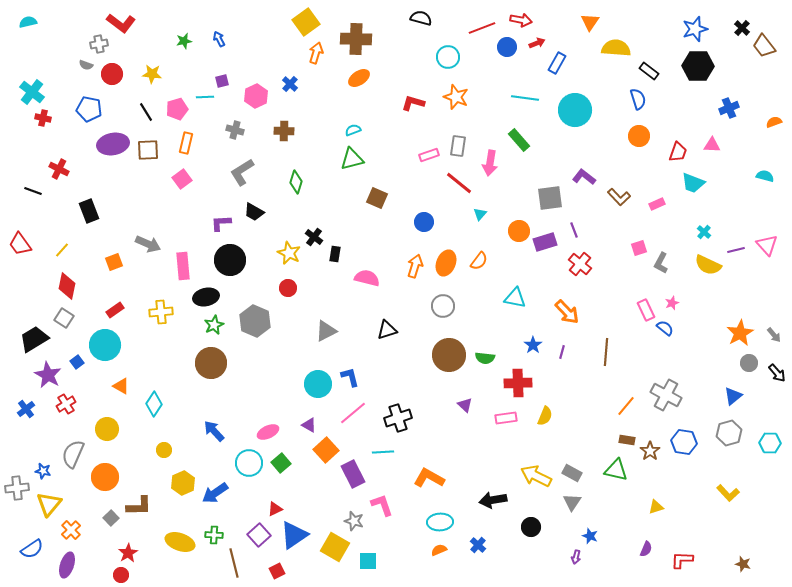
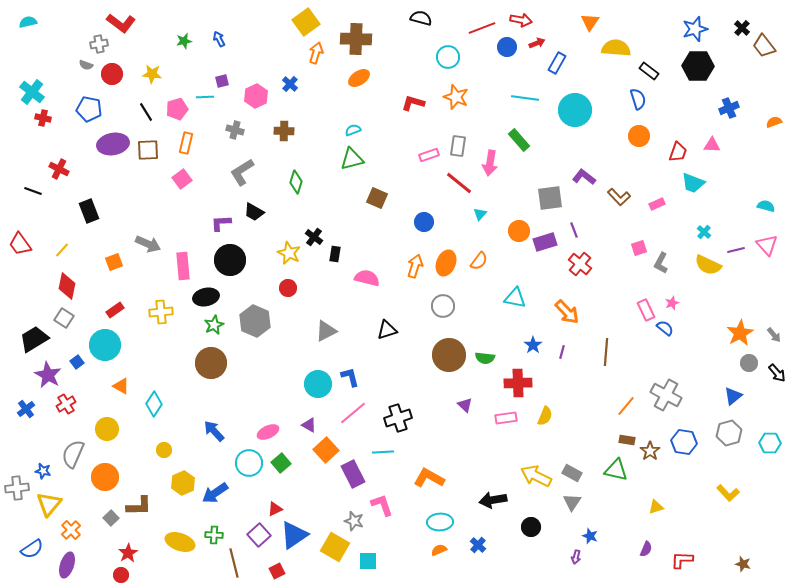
cyan semicircle at (765, 176): moved 1 px right, 30 px down
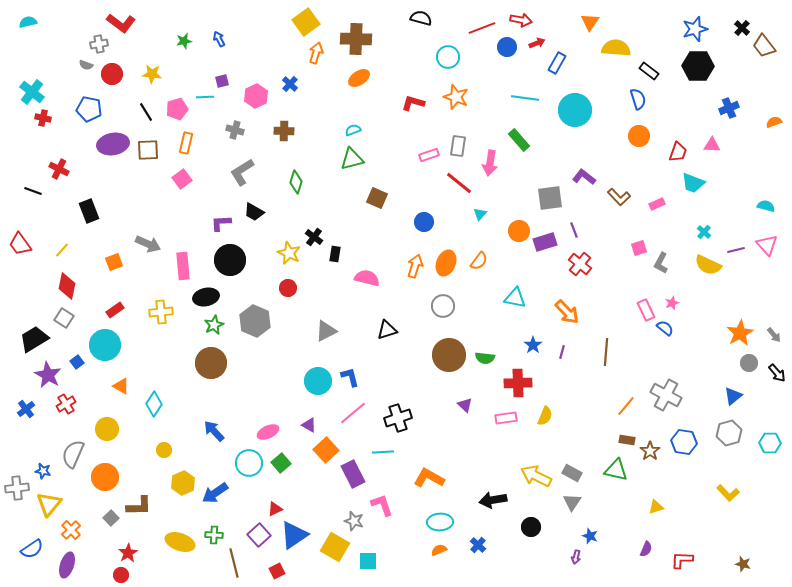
cyan circle at (318, 384): moved 3 px up
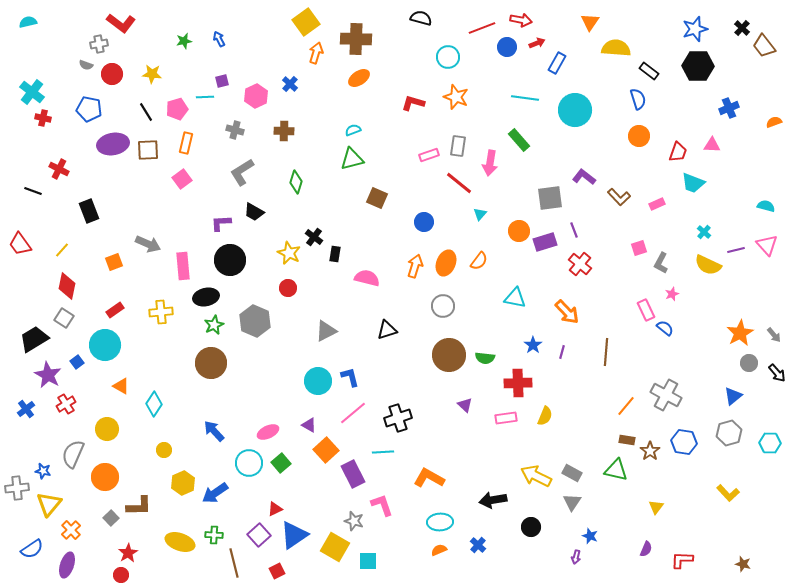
pink star at (672, 303): moved 9 px up
yellow triangle at (656, 507): rotated 35 degrees counterclockwise
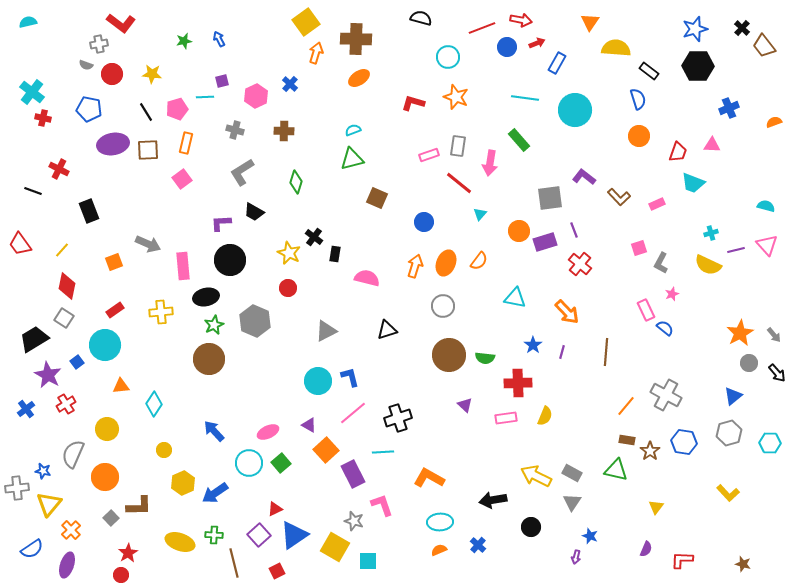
cyan cross at (704, 232): moved 7 px right, 1 px down; rotated 32 degrees clockwise
brown circle at (211, 363): moved 2 px left, 4 px up
orange triangle at (121, 386): rotated 36 degrees counterclockwise
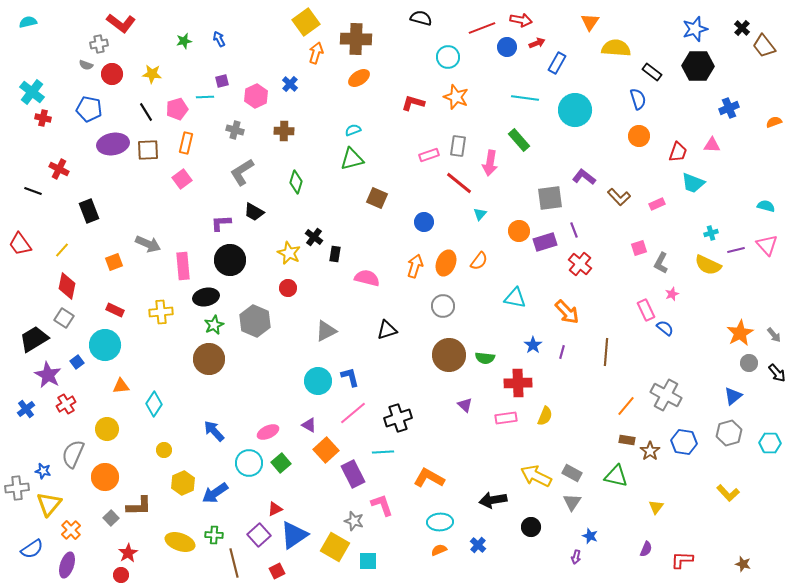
black rectangle at (649, 71): moved 3 px right, 1 px down
red rectangle at (115, 310): rotated 60 degrees clockwise
green triangle at (616, 470): moved 6 px down
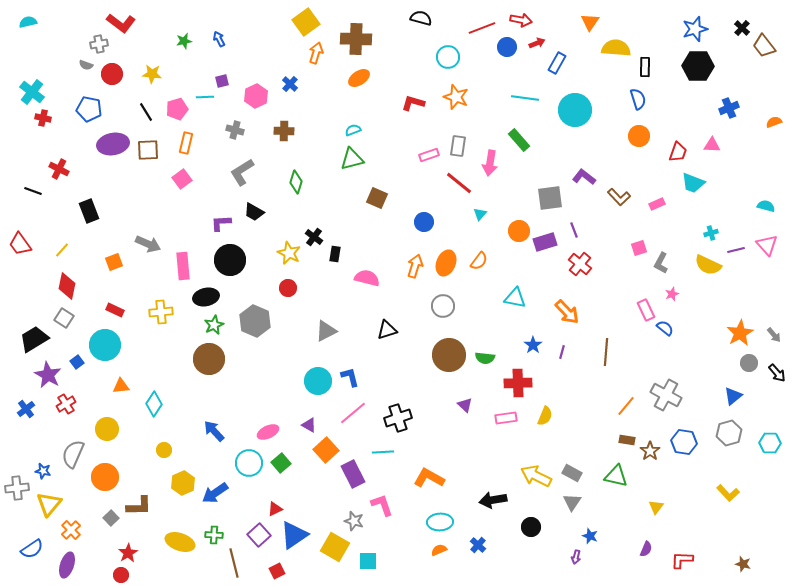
black rectangle at (652, 72): moved 7 px left, 5 px up; rotated 54 degrees clockwise
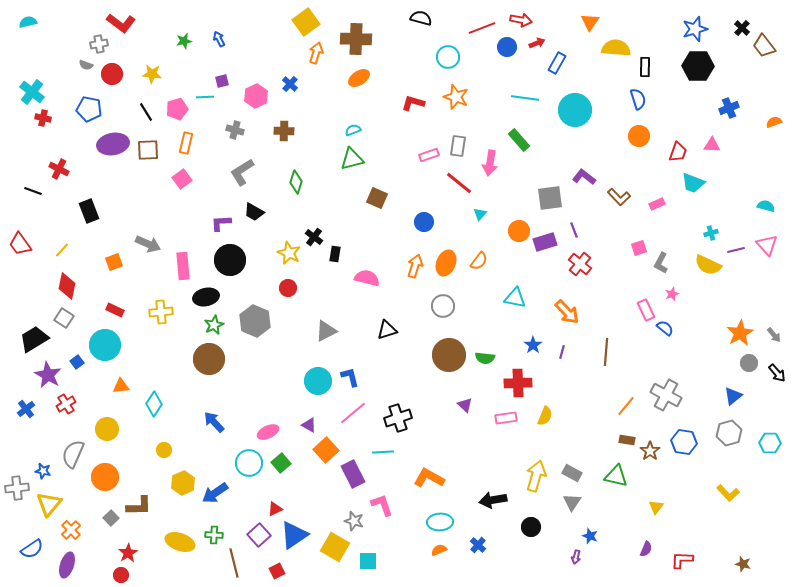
blue arrow at (214, 431): moved 9 px up
yellow arrow at (536, 476): rotated 80 degrees clockwise
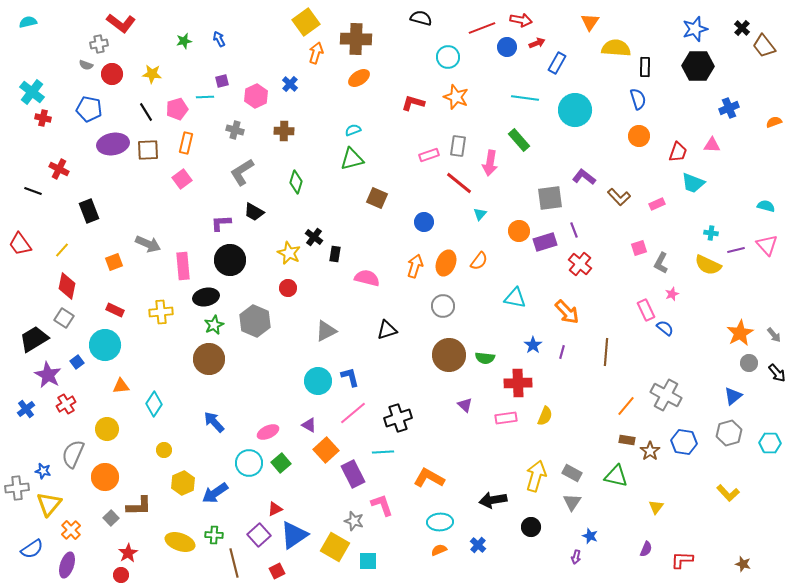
cyan cross at (711, 233): rotated 24 degrees clockwise
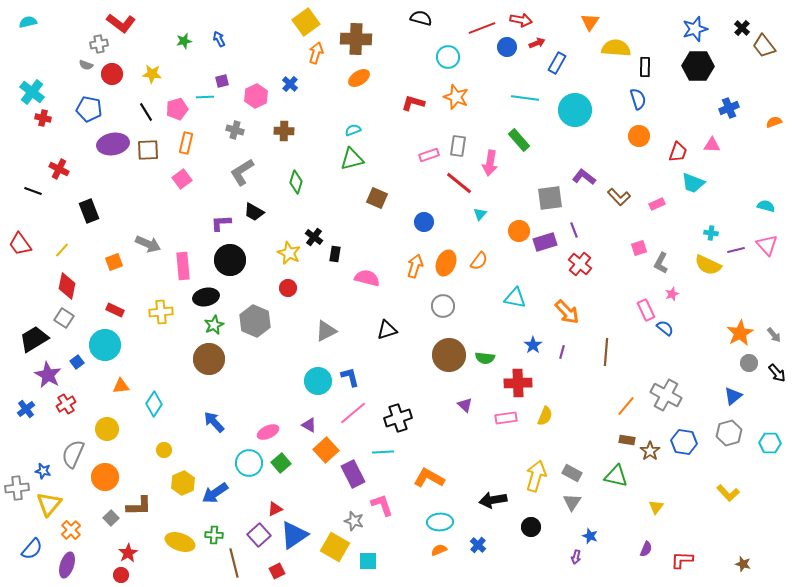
blue semicircle at (32, 549): rotated 15 degrees counterclockwise
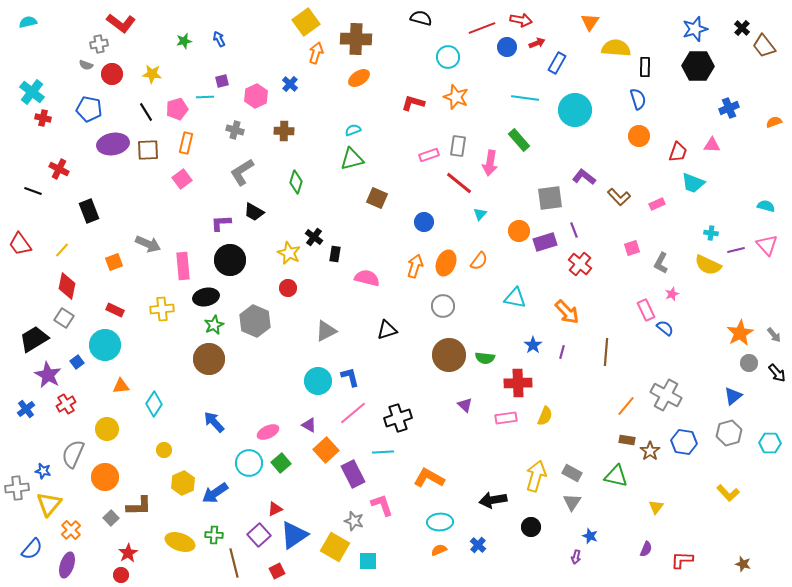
pink square at (639, 248): moved 7 px left
yellow cross at (161, 312): moved 1 px right, 3 px up
